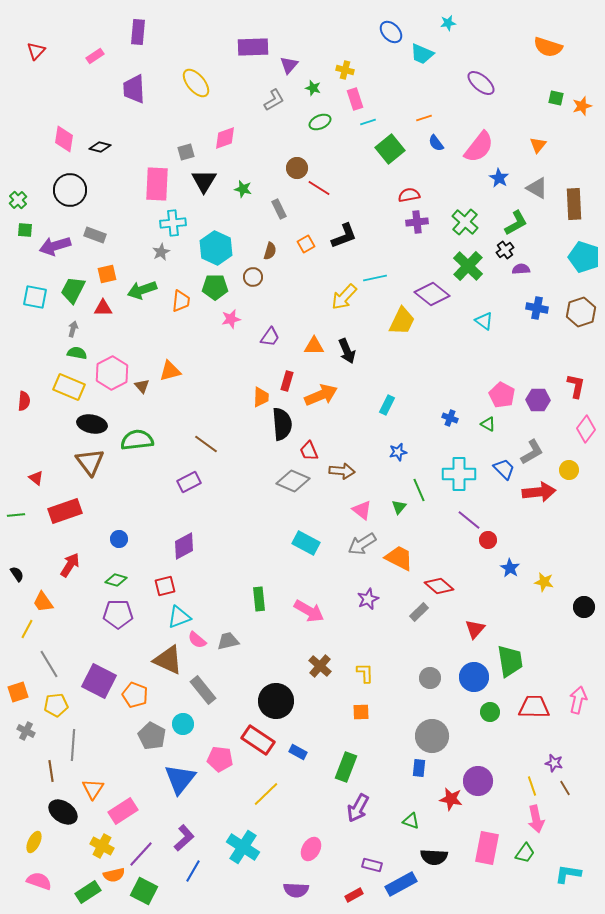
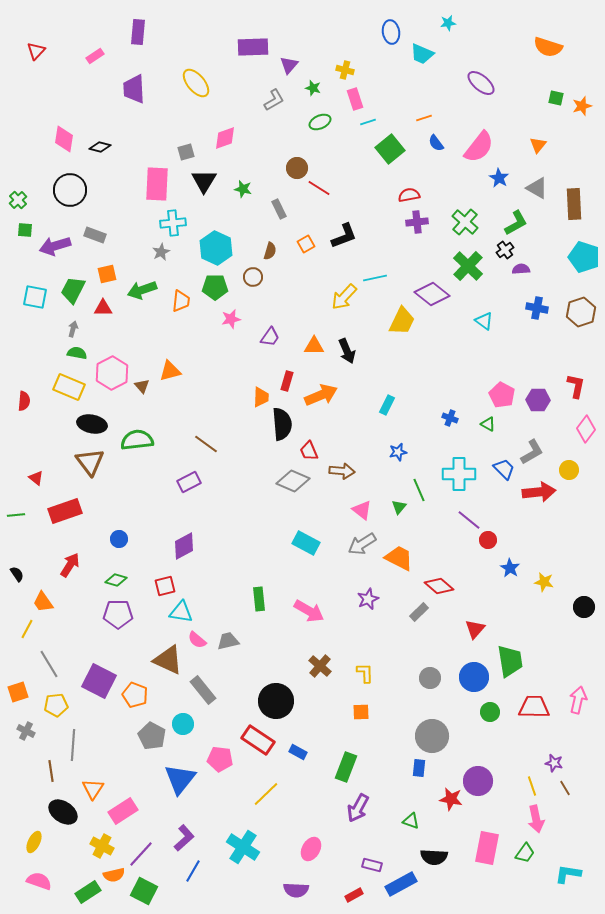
blue ellipse at (391, 32): rotated 35 degrees clockwise
cyan triangle at (179, 617): moved 2 px right, 5 px up; rotated 30 degrees clockwise
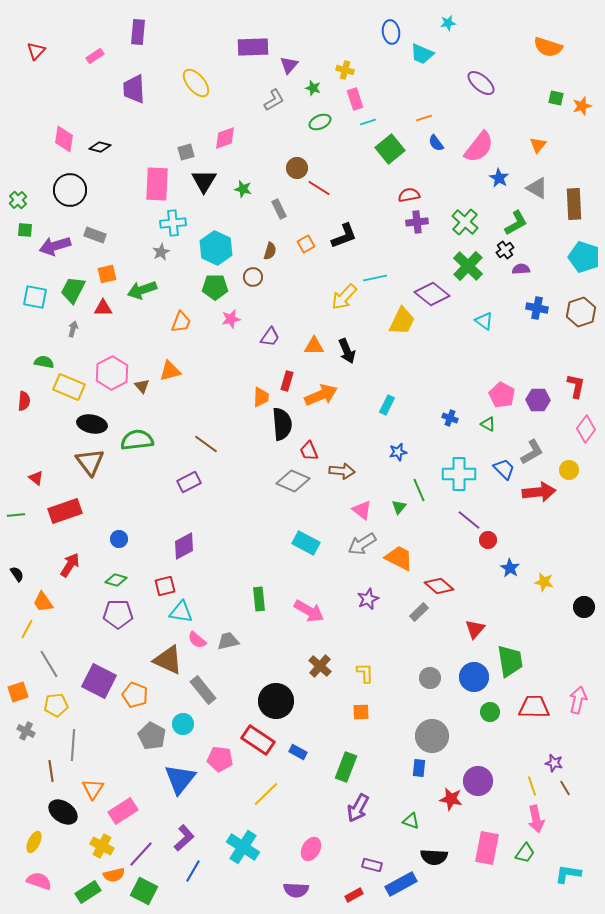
orange trapezoid at (181, 301): moved 21 px down; rotated 15 degrees clockwise
green semicircle at (77, 353): moved 33 px left, 9 px down
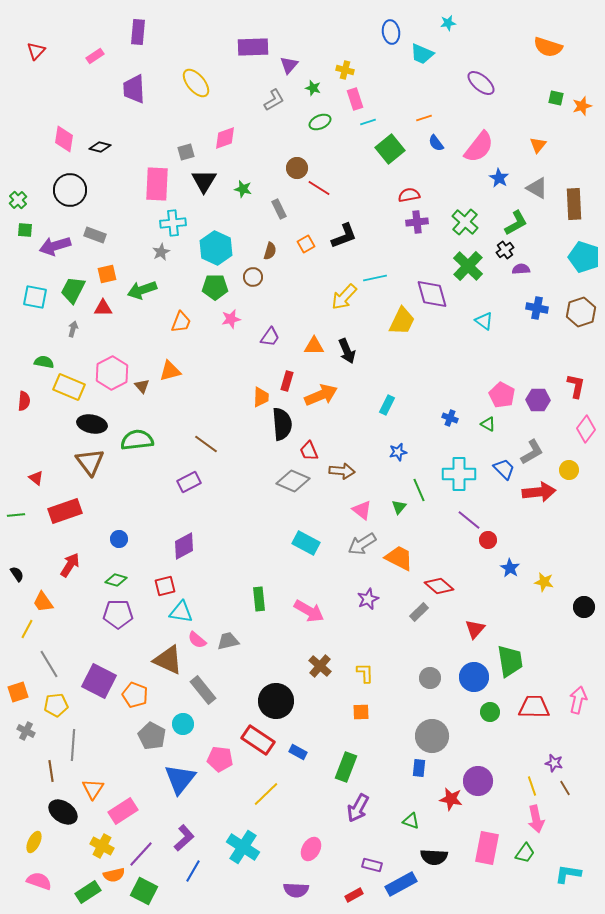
purple diamond at (432, 294): rotated 36 degrees clockwise
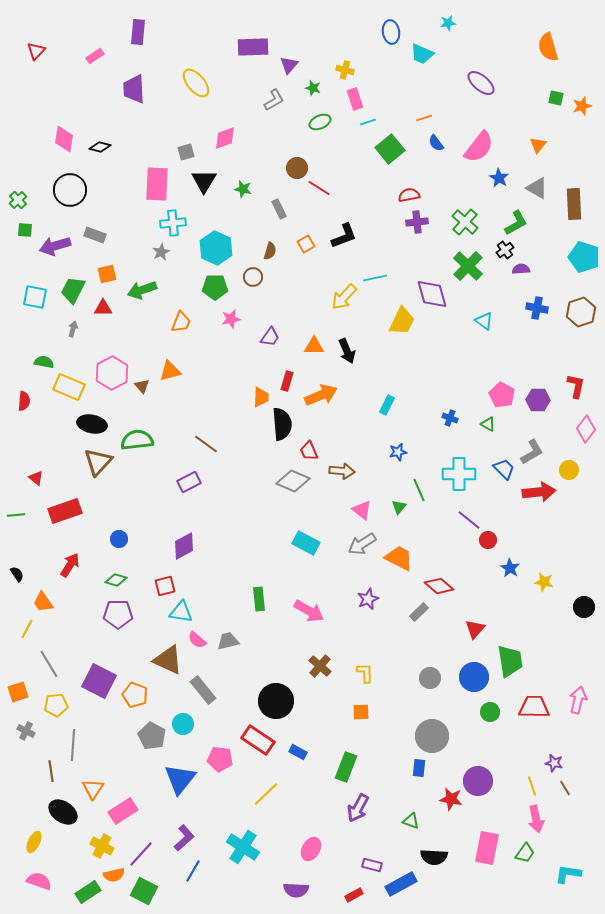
orange semicircle at (548, 47): rotated 56 degrees clockwise
brown triangle at (90, 462): moved 8 px right; rotated 20 degrees clockwise
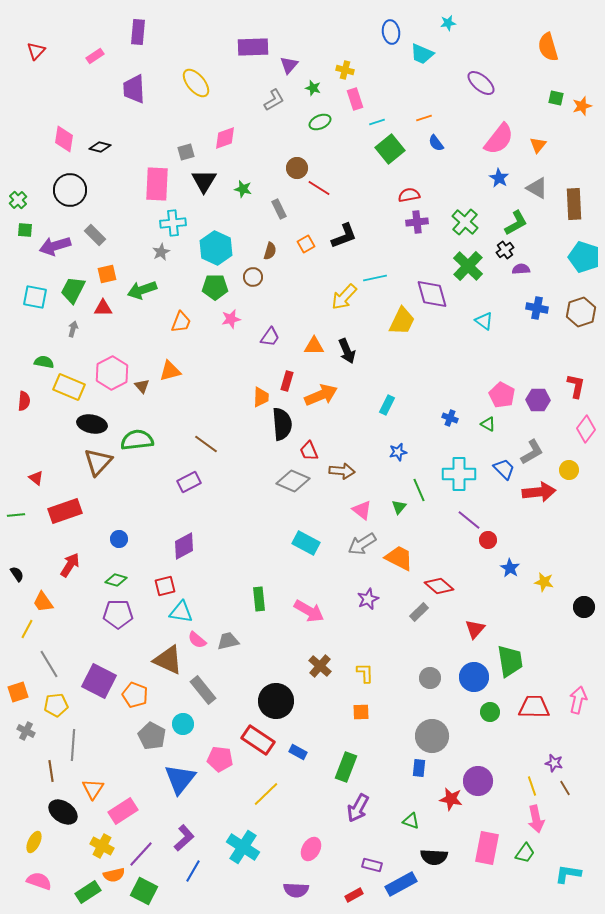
cyan line at (368, 122): moved 9 px right
pink semicircle at (479, 147): moved 20 px right, 8 px up
gray rectangle at (95, 235): rotated 25 degrees clockwise
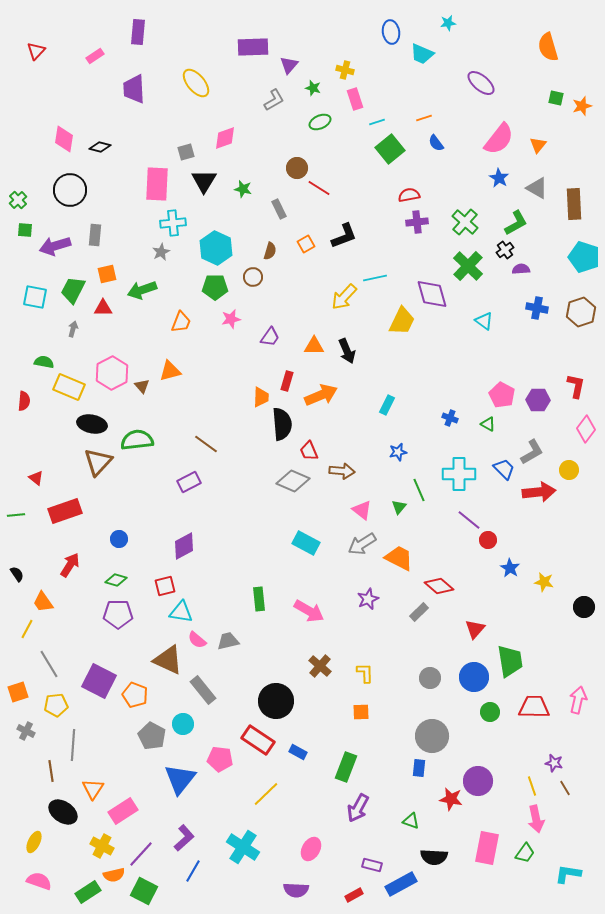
gray rectangle at (95, 235): rotated 50 degrees clockwise
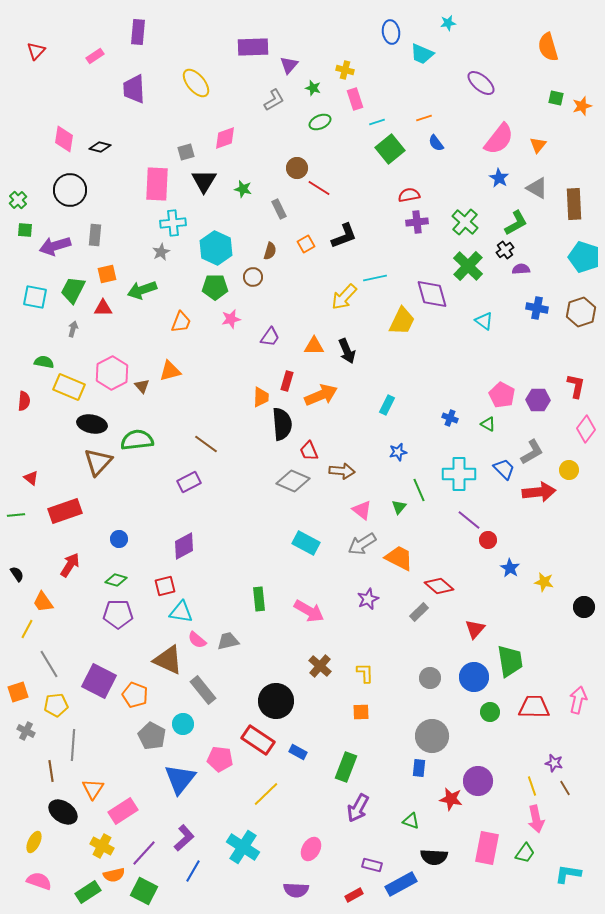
red triangle at (36, 478): moved 5 px left
purple line at (141, 854): moved 3 px right, 1 px up
